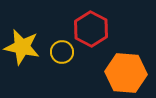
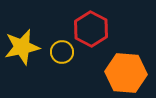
yellow star: rotated 24 degrees counterclockwise
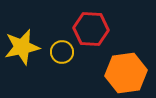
red hexagon: rotated 24 degrees counterclockwise
orange hexagon: rotated 12 degrees counterclockwise
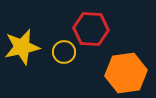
yellow circle: moved 2 px right
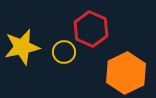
red hexagon: rotated 20 degrees clockwise
orange hexagon: rotated 18 degrees counterclockwise
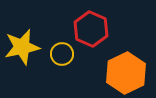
yellow circle: moved 2 px left, 2 px down
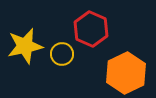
yellow star: moved 3 px right, 1 px up
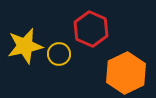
yellow circle: moved 3 px left
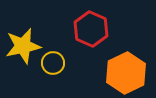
yellow star: moved 2 px left
yellow circle: moved 6 px left, 9 px down
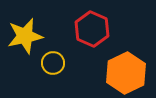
red hexagon: moved 1 px right
yellow star: moved 2 px right, 10 px up
